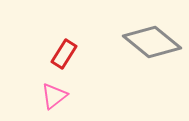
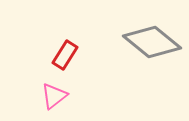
red rectangle: moved 1 px right, 1 px down
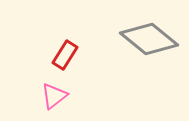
gray diamond: moved 3 px left, 3 px up
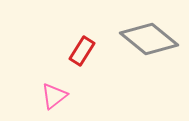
red rectangle: moved 17 px right, 4 px up
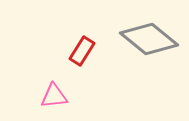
pink triangle: rotated 32 degrees clockwise
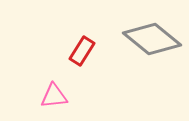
gray diamond: moved 3 px right
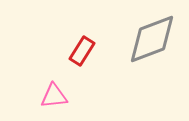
gray diamond: rotated 60 degrees counterclockwise
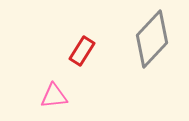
gray diamond: rotated 26 degrees counterclockwise
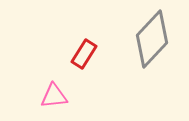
red rectangle: moved 2 px right, 3 px down
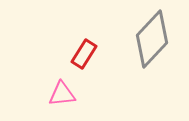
pink triangle: moved 8 px right, 2 px up
